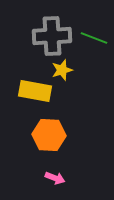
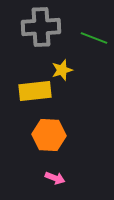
gray cross: moved 11 px left, 9 px up
yellow rectangle: rotated 16 degrees counterclockwise
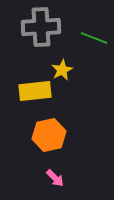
yellow star: rotated 10 degrees counterclockwise
orange hexagon: rotated 16 degrees counterclockwise
pink arrow: rotated 24 degrees clockwise
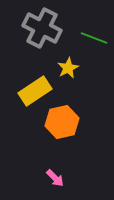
gray cross: moved 1 px right, 1 px down; rotated 30 degrees clockwise
yellow star: moved 6 px right, 2 px up
yellow rectangle: rotated 28 degrees counterclockwise
orange hexagon: moved 13 px right, 13 px up
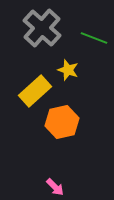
gray cross: rotated 15 degrees clockwise
yellow star: moved 2 px down; rotated 25 degrees counterclockwise
yellow rectangle: rotated 8 degrees counterclockwise
pink arrow: moved 9 px down
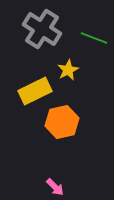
gray cross: moved 1 px down; rotated 9 degrees counterclockwise
yellow star: rotated 25 degrees clockwise
yellow rectangle: rotated 16 degrees clockwise
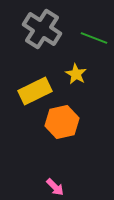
yellow star: moved 8 px right, 4 px down; rotated 15 degrees counterclockwise
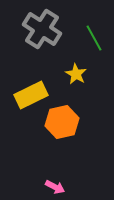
green line: rotated 40 degrees clockwise
yellow rectangle: moved 4 px left, 4 px down
pink arrow: rotated 18 degrees counterclockwise
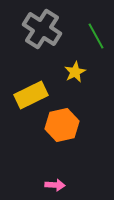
green line: moved 2 px right, 2 px up
yellow star: moved 1 px left, 2 px up; rotated 15 degrees clockwise
orange hexagon: moved 3 px down
pink arrow: moved 2 px up; rotated 24 degrees counterclockwise
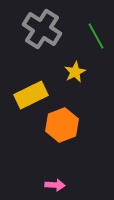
orange hexagon: rotated 8 degrees counterclockwise
